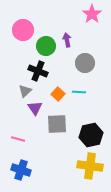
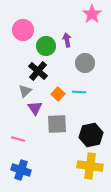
black cross: rotated 18 degrees clockwise
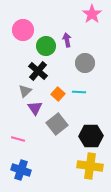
gray square: rotated 35 degrees counterclockwise
black hexagon: moved 1 px down; rotated 10 degrees clockwise
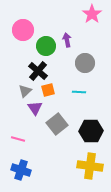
orange square: moved 10 px left, 4 px up; rotated 32 degrees clockwise
black hexagon: moved 5 px up
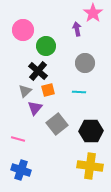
pink star: moved 1 px right, 1 px up
purple arrow: moved 10 px right, 11 px up
purple triangle: rotated 14 degrees clockwise
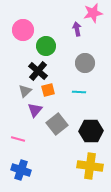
pink star: rotated 24 degrees clockwise
purple triangle: moved 2 px down
